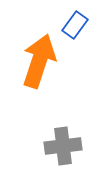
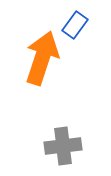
orange arrow: moved 3 px right, 3 px up
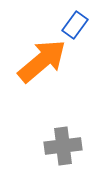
orange arrow: moved 3 px down; rotated 32 degrees clockwise
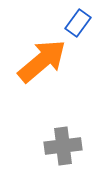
blue rectangle: moved 3 px right, 2 px up
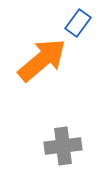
orange arrow: moved 1 px up
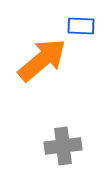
blue rectangle: moved 3 px right, 3 px down; rotated 56 degrees clockwise
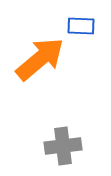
orange arrow: moved 2 px left, 1 px up
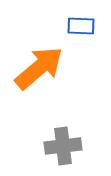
orange arrow: moved 1 px left, 9 px down
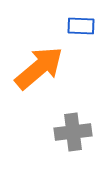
gray cross: moved 10 px right, 14 px up
